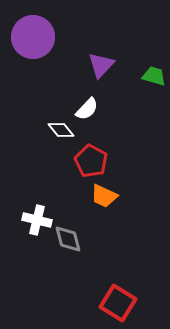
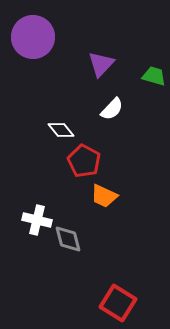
purple triangle: moved 1 px up
white semicircle: moved 25 px right
red pentagon: moved 7 px left
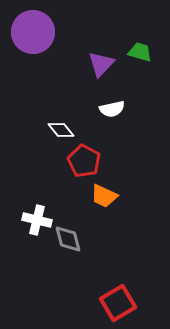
purple circle: moved 5 px up
green trapezoid: moved 14 px left, 24 px up
white semicircle: rotated 35 degrees clockwise
red square: rotated 27 degrees clockwise
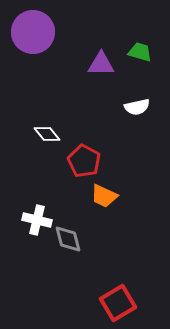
purple triangle: rotated 48 degrees clockwise
white semicircle: moved 25 px right, 2 px up
white diamond: moved 14 px left, 4 px down
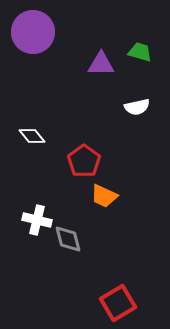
white diamond: moved 15 px left, 2 px down
red pentagon: rotated 8 degrees clockwise
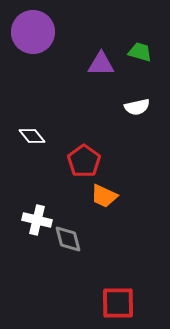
red square: rotated 30 degrees clockwise
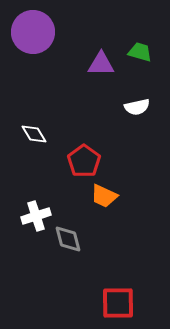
white diamond: moved 2 px right, 2 px up; rotated 8 degrees clockwise
white cross: moved 1 px left, 4 px up; rotated 32 degrees counterclockwise
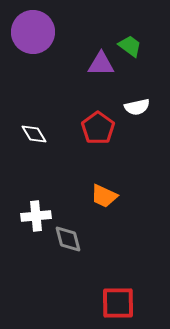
green trapezoid: moved 10 px left, 6 px up; rotated 20 degrees clockwise
red pentagon: moved 14 px right, 33 px up
white cross: rotated 12 degrees clockwise
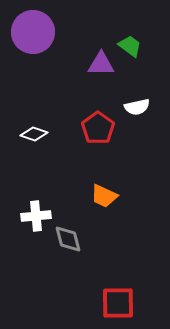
white diamond: rotated 40 degrees counterclockwise
